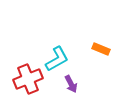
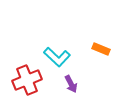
cyan L-shape: moved 2 px up; rotated 72 degrees clockwise
red cross: moved 1 px left, 1 px down
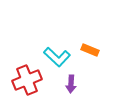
orange rectangle: moved 11 px left, 1 px down
purple arrow: rotated 30 degrees clockwise
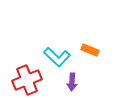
purple arrow: moved 1 px right, 2 px up
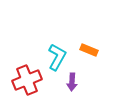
orange rectangle: moved 1 px left
cyan L-shape: rotated 104 degrees counterclockwise
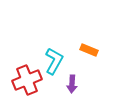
cyan L-shape: moved 3 px left, 4 px down
purple arrow: moved 2 px down
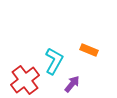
red cross: moved 2 px left; rotated 16 degrees counterclockwise
purple arrow: rotated 144 degrees counterclockwise
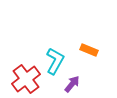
cyan L-shape: moved 1 px right
red cross: moved 1 px right, 1 px up
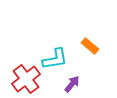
orange rectangle: moved 1 px right, 4 px up; rotated 18 degrees clockwise
cyan L-shape: moved 2 px up; rotated 52 degrees clockwise
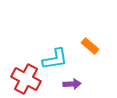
red cross: rotated 24 degrees counterclockwise
purple arrow: rotated 48 degrees clockwise
